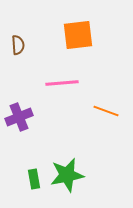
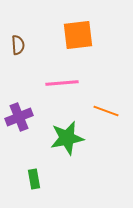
green star: moved 37 px up
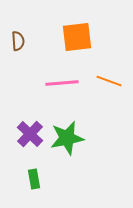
orange square: moved 1 px left, 2 px down
brown semicircle: moved 4 px up
orange line: moved 3 px right, 30 px up
purple cross: moved 11 px right, 17 px down; rotated 24 degrees counterclockwise
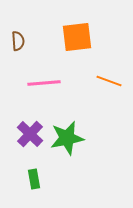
pink line: moved 18 px left
